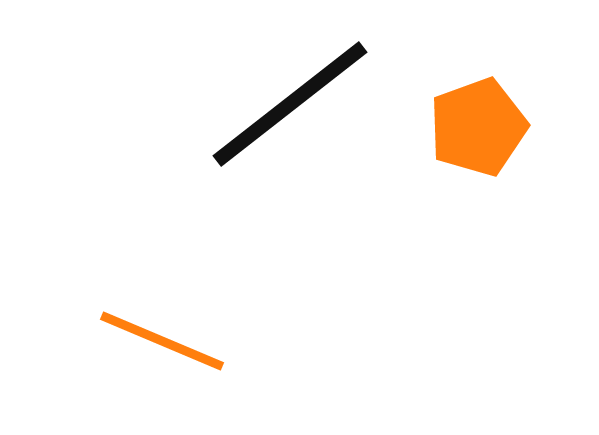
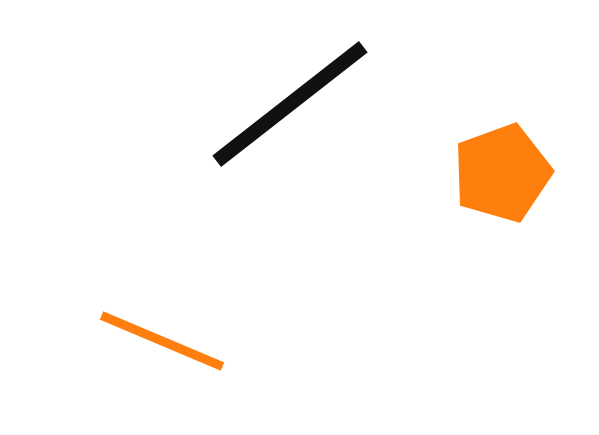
orange pentagon: moved 24 px right, 46 px down
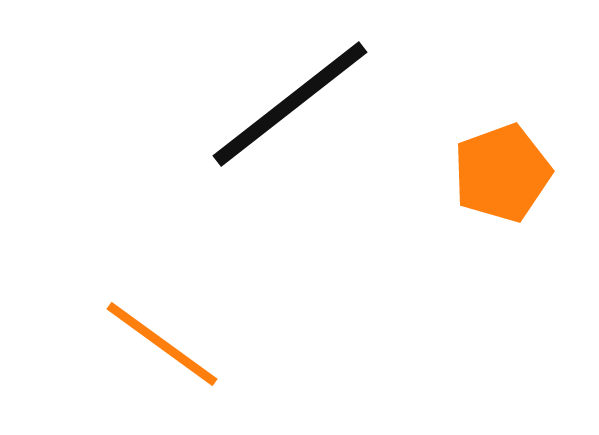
orange line: moved 3 px down; rotated 13 degrees clockwise
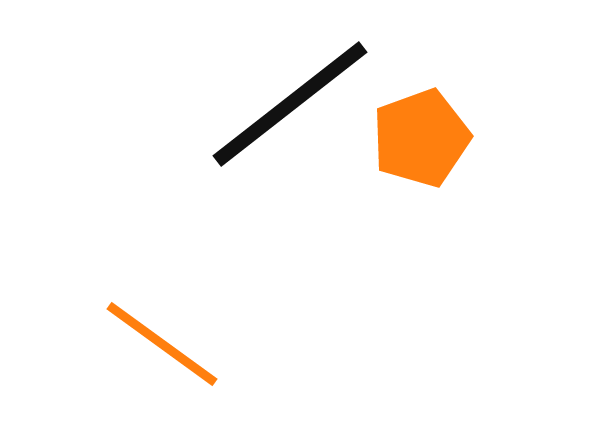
orange pentagon: moved 81 px left, 35 px up
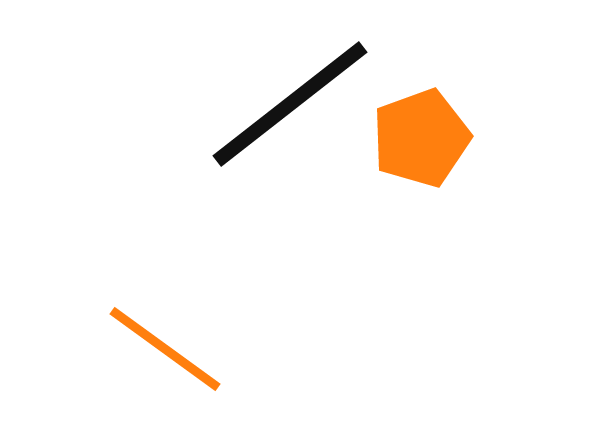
orange line: moved 3 px right, 5 px down
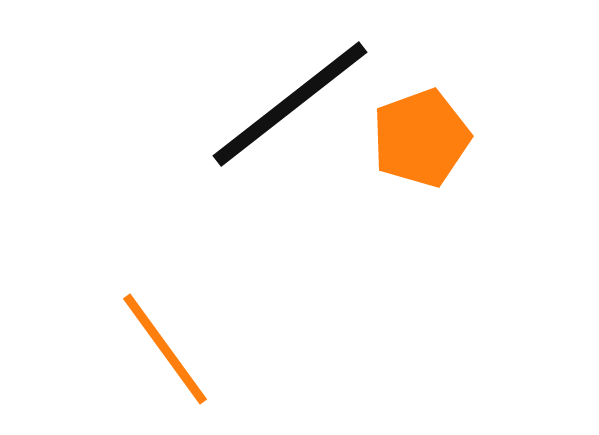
orange line: rotated 18 degrees clockwise
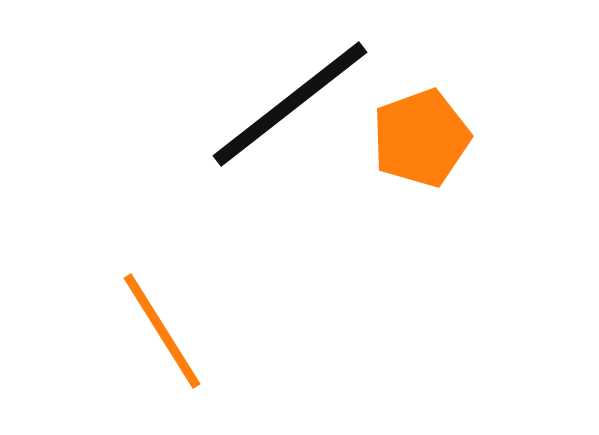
orange line: moved 3 px left, 18 px up; rotated 4 degrees clockwise
